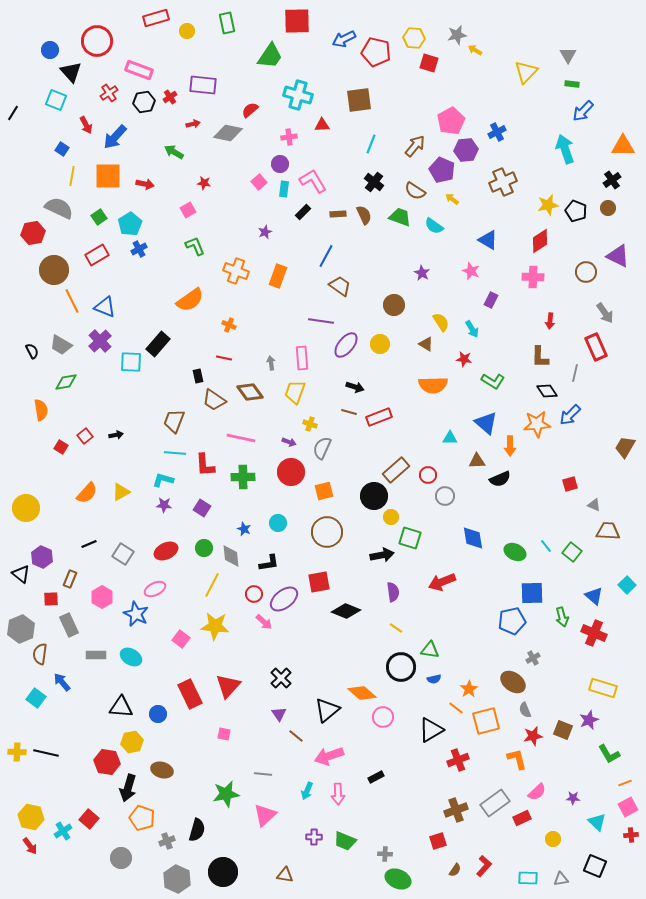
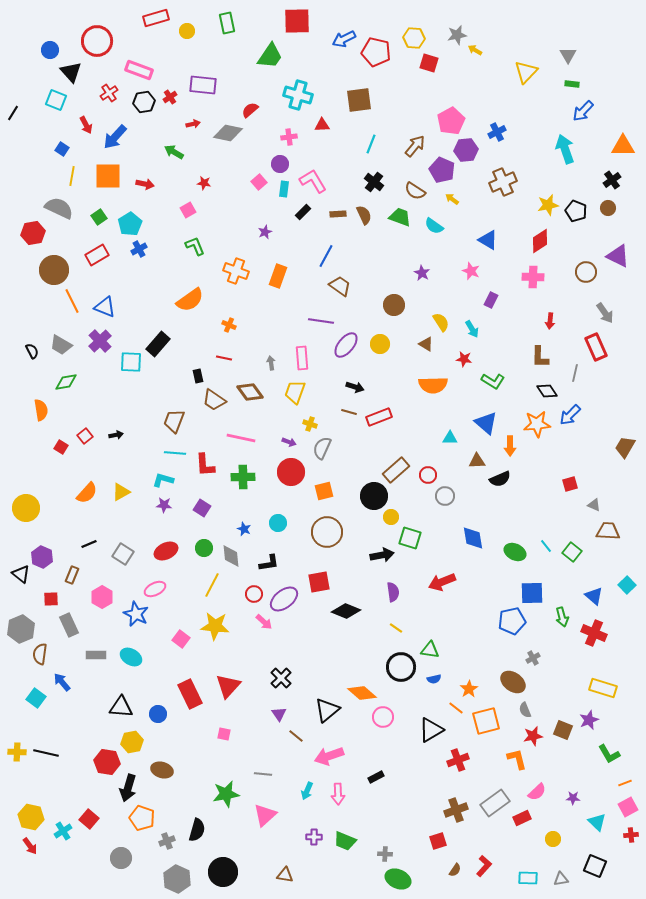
brown rectangle at (70, 579): moved 2 px right, 4 px up
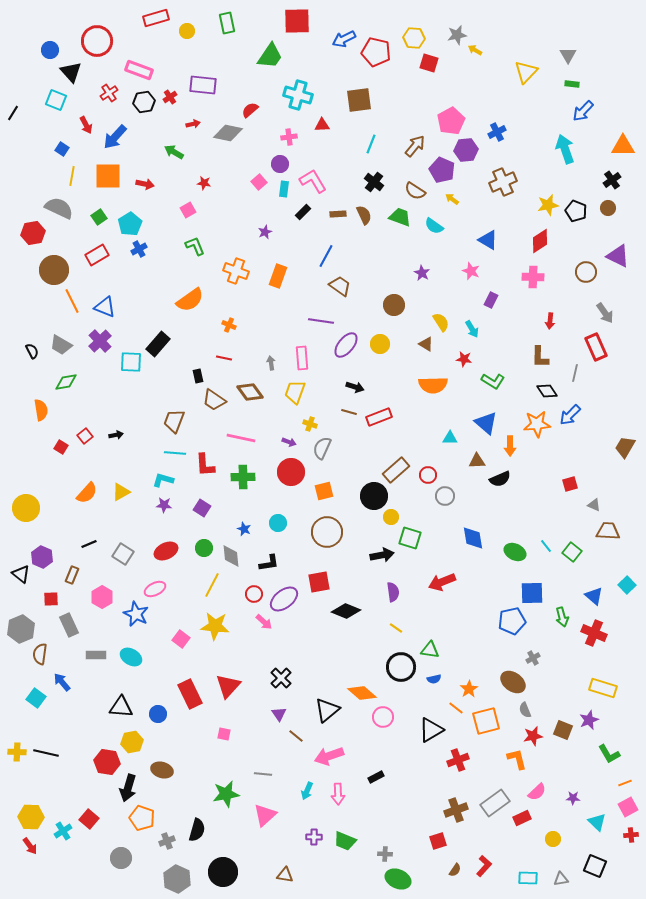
yellow hexagon at (31, 817): rotated 10 degrees counterclockwise
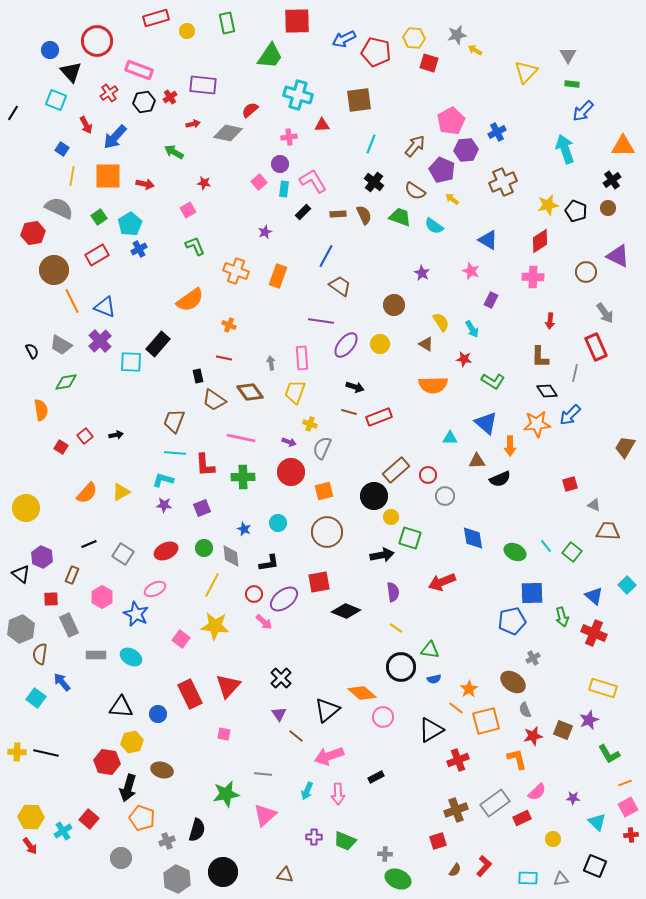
purple square at (202, 508): rotated 36 degrees clockwise
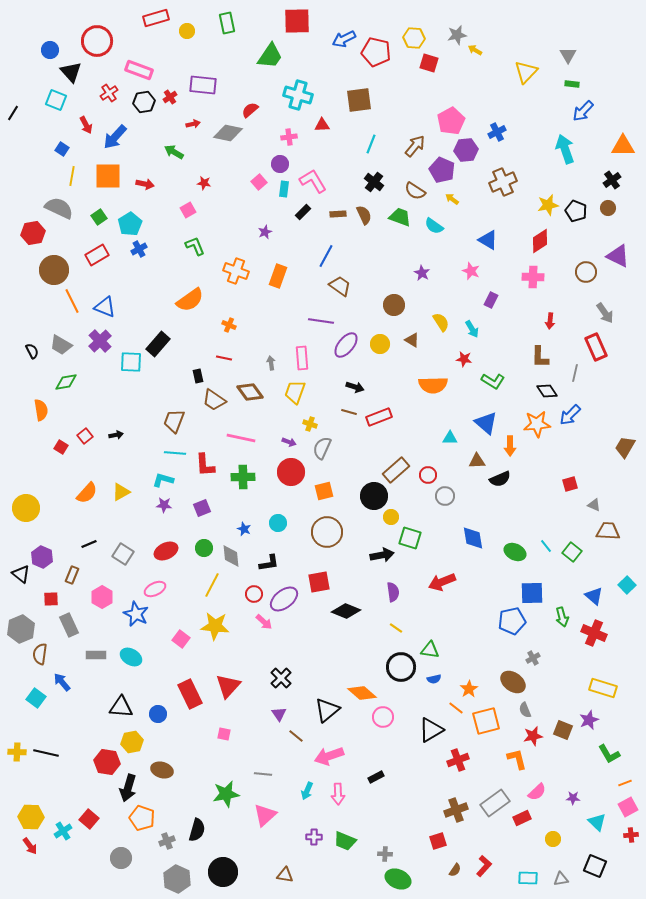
brown triangle at (426, 344): moved 14 px left, 4 px up
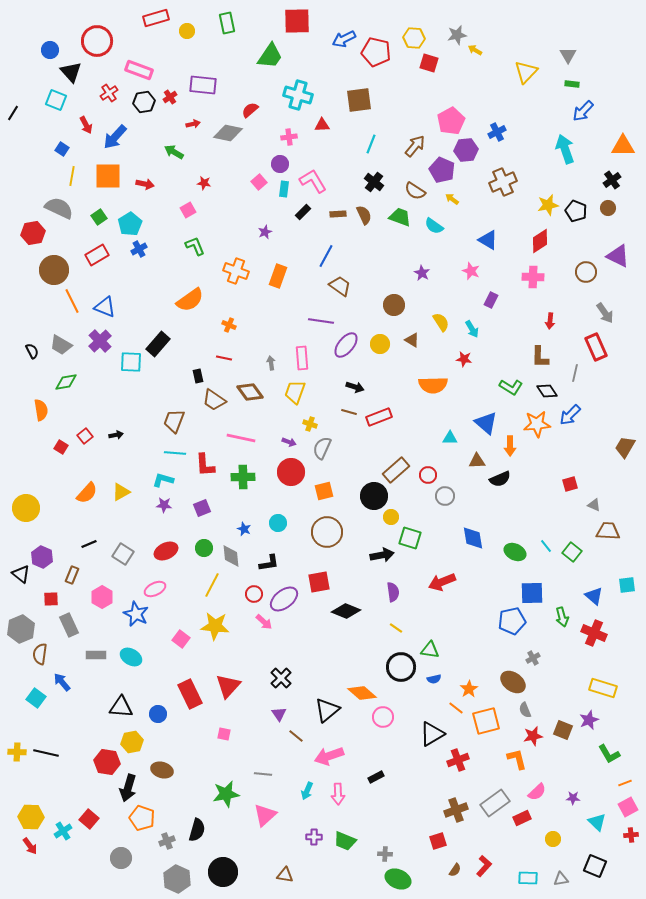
green L-shape at (493, 381): moved 18 px right, 6 px down
cyan square at (627, 585): rotated 36 degrees clockwise
black triangle at (431, 730): moved 1 px right, 4 px down
